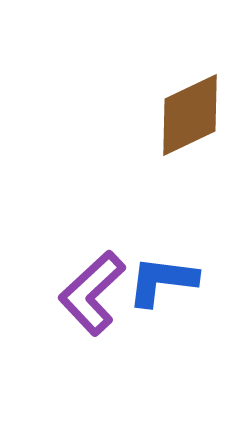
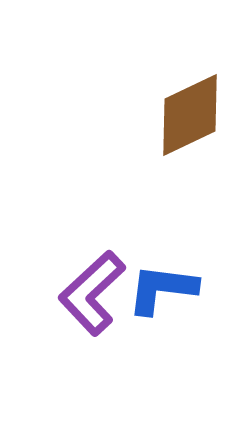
blue L-shape: moved 8 px down
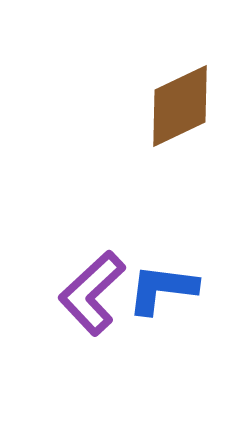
brown diamond: moved 10 px left, 9 px up
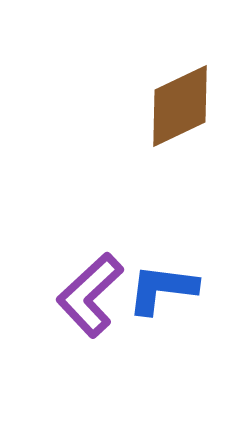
purple L-shape: moved 2 px left, 2 px down
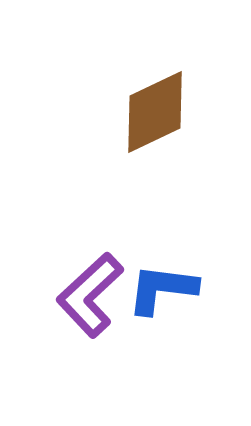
brown diamond: moved 25 px left, 6 px down
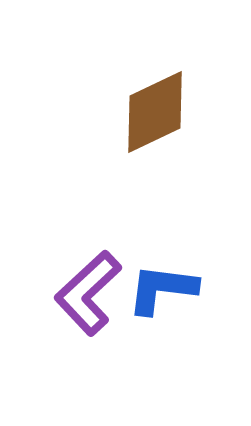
purple L-shape: moved 2 px left, 2 px up
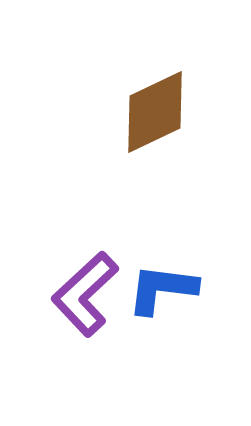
purple L-shape: moved 3 px left, 1 px down
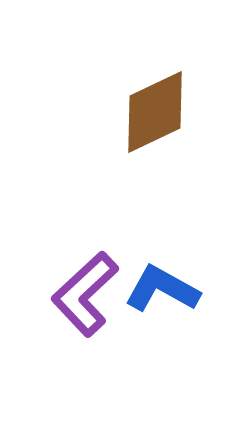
blue L-shape: rotated 22 degrees clockwise
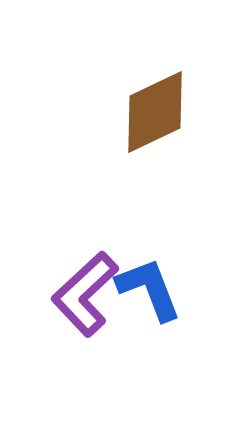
blue L-shape: moved 13 px left; rotated 40 degrees clockwise
